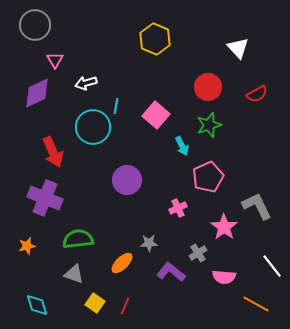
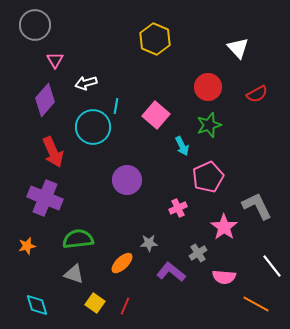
purple diamond: moved 8 px right, 7 px down; rotated 24 degrees counterclockwise
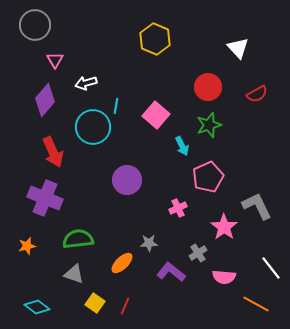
white line: moved 1 px left, 2 px down
cyan diamond: moved 2 px down; rotated 35 degrees counterclockwise
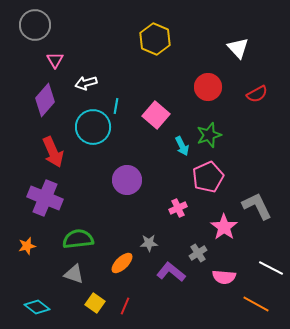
green star: moved 10 px down
white line: rotated 25 degrees counterclockwise
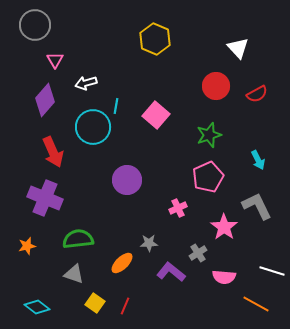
red circle: moved 8 px right, 1 px up
cyan arrow: moved 76 px right, 14 px down
white line: moved 1 px right, 3 px down; rotated 10 degrees counterclockwise
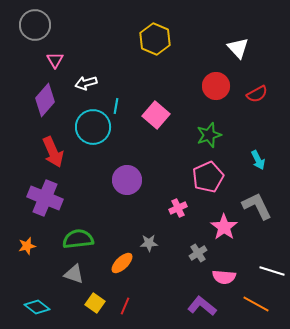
purple L-shape: moved 31 px right, 34 px down
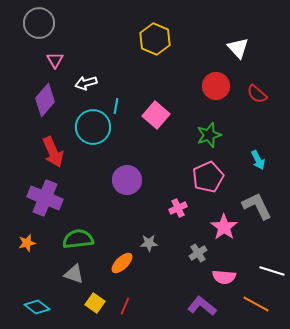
gray circle: moved 4 px right, 2 px up
red semicircle: rotated 70 degrees clockwise
orange star: moved 3 px up
